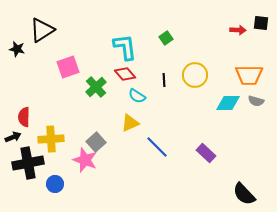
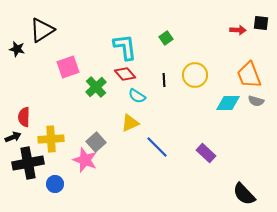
orange trapezoid: rotated 68 degrees clockwise
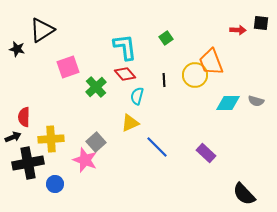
orange trapezoid: moved 38 px left, 13 px up
cyan semicircle: rotated 72 degrees clockwise
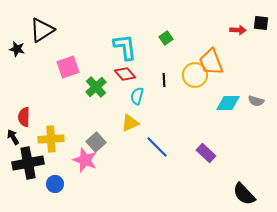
black arrow: rotated 98 degrees counterclockwise
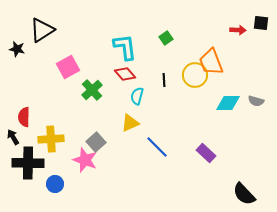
pink square: rotated 10 degrees counterclockwise
green cross: moved 4 px left, 3 px down
black cross: rotated 12 degrees clockwise
